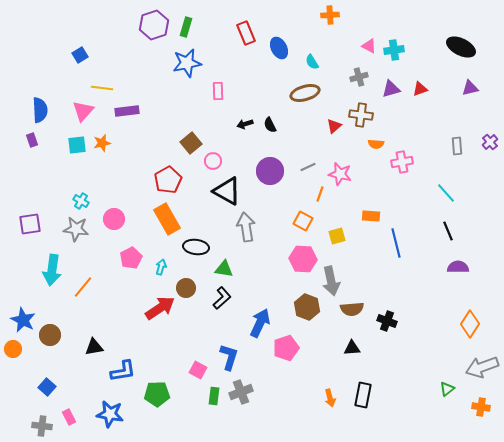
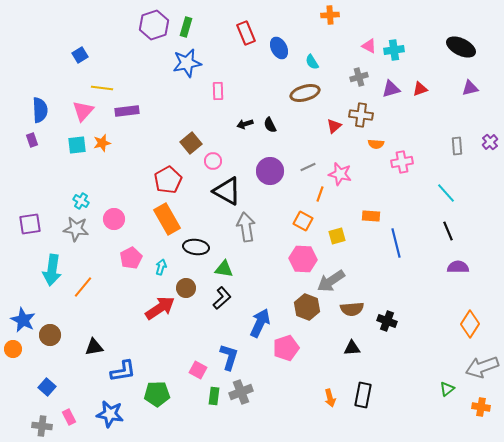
gray arrow at (331, 281): rotated 68 degrees clockwise
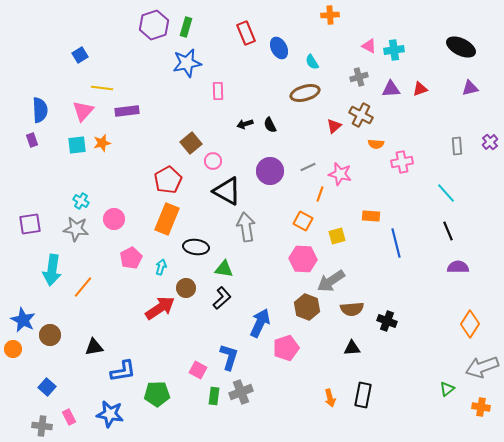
purple triangle at (391, 89): rotated 12 degrees clockwise
brown cross at (361, 115): rotated 20 degrees clockwise
orange rectangle at (167, 219): rotated 52 degrees clockwise
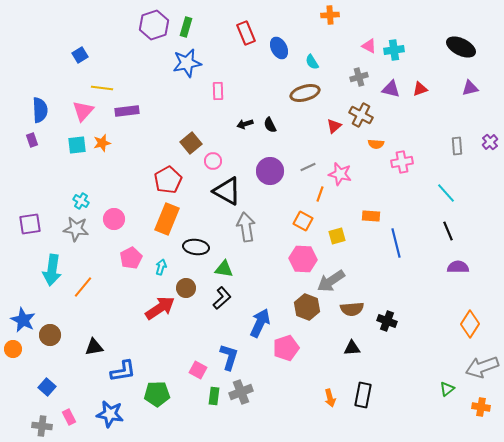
purple triangle at (391, 89): rotated 18 degrees clockwise
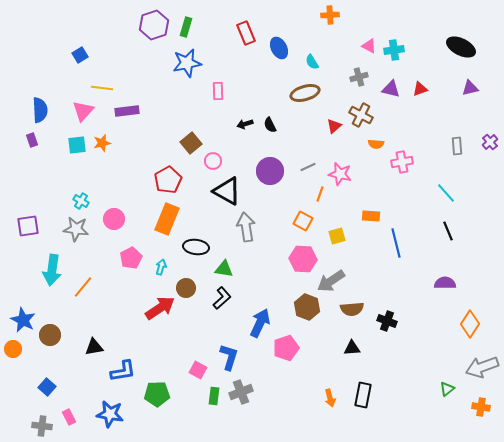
purple square at (30, 224): moved 2 px left, 2 px down
purple semicircle at (458, 267): moved 13 px left, 16 px down
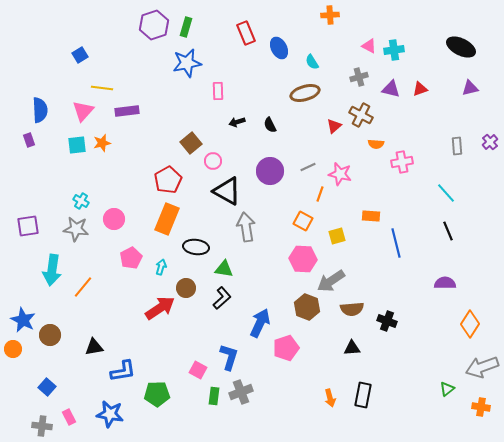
black arrow at (245, 124): moved 8 px left, 2 px up
purple rectangle at (32, 140): moved 3 px left
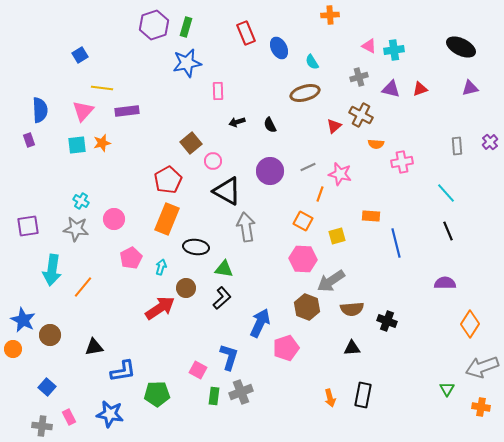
green triangle at (447, 389): rotated 21 degrees counterclockwise
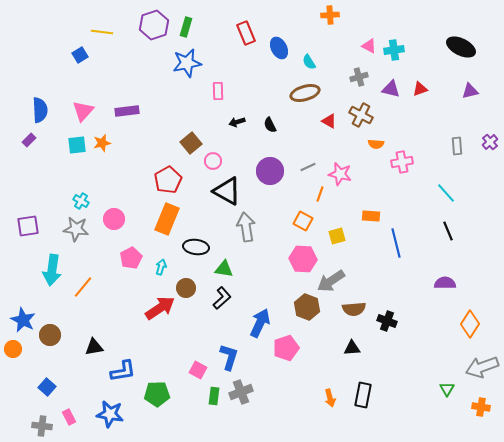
cyan semicircle at (312, 62): moved 3 px left
yellow line at (102, 88): moved 56 px up
purple triangle at (470, 88): moved 3 px down
red triangle at (334, 126): moved 5 px left, 5 px up; rotated 49 degrees counterclockwise
purple rectangle at (29, 140): rotated 64 degrees clockwise
brown semicircle at (352, 309): moved 2 px right
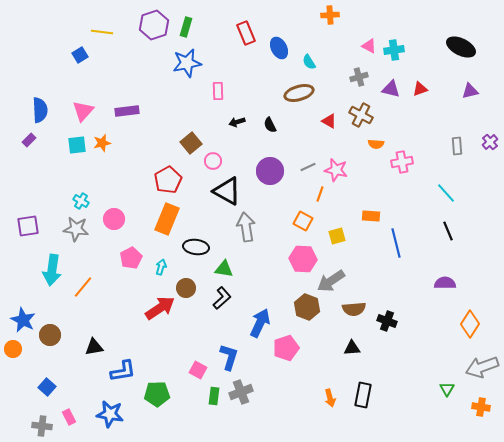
brown ellipse at (305, 93): moved 6 px left
pink star at (340, 174): moved 4 px left, 4 px up
